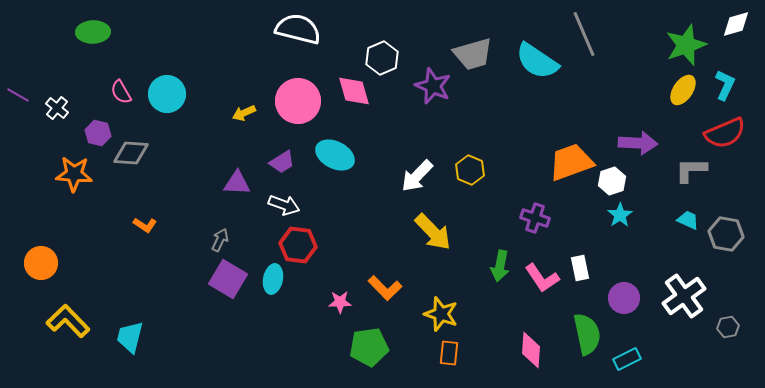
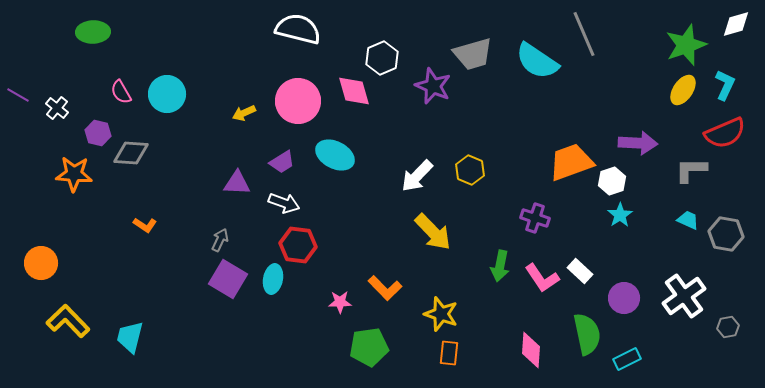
white arrow at (284, 205): moved 2 px up
white rectangle at (580, 268): moved 3 px down; rotated 35 degrees counterclockwise
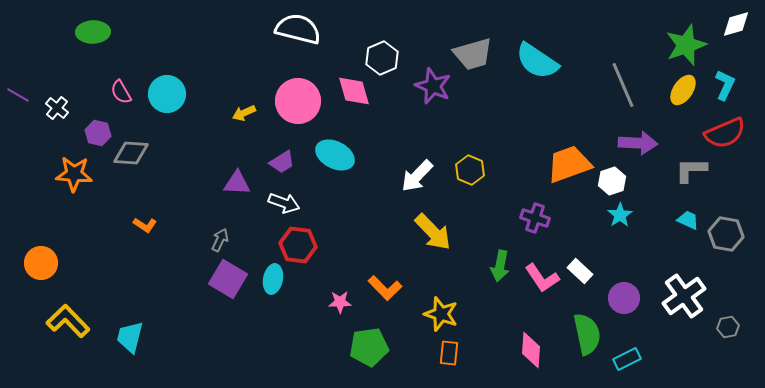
gray line at (584, 34): moved 39 px right, 51 px down
orange trapezoid at (571, 162): moved 2 px left, 2 px down
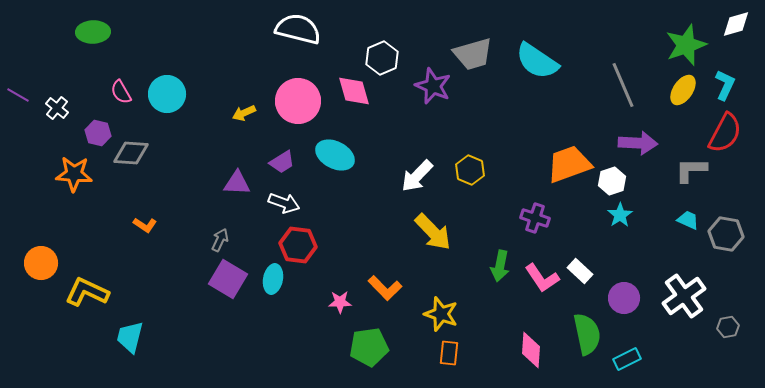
red semicircle at (725, 133): rotated 39 degrees counterclockwise
yellow L-shape at (68, 321): moved 19 px right, 29 px up; rotated 21 degrees counterclockwise
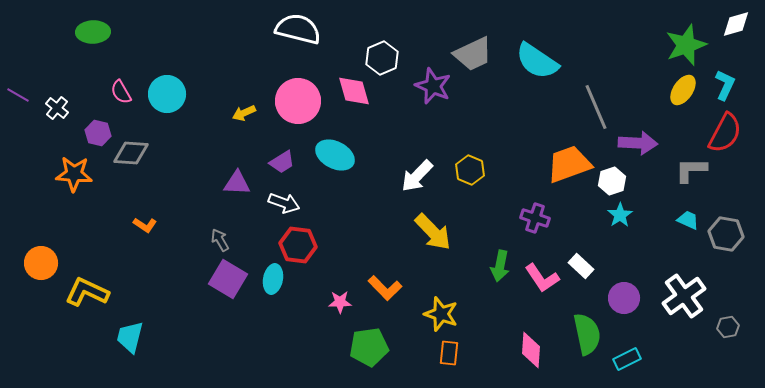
gray trapezoid at (473, 54): rotated 9 degrees counterclockwise
gray line at (623, 85): moved 27 px left, 22 px down
gray arrow at (220, 240): rotated 55 degrees counterclockwise
white rectangle at (580, 271): moved 1 px right, 5 px up
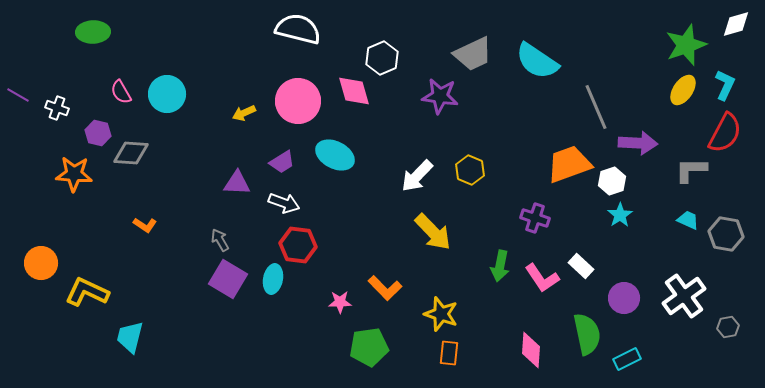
purple star at (433, 86): moved 7 px right, 10 px down; rotated 15 degrees counterclockwise
white cross at (57, 108): rotated 20 degrees counterclockwise
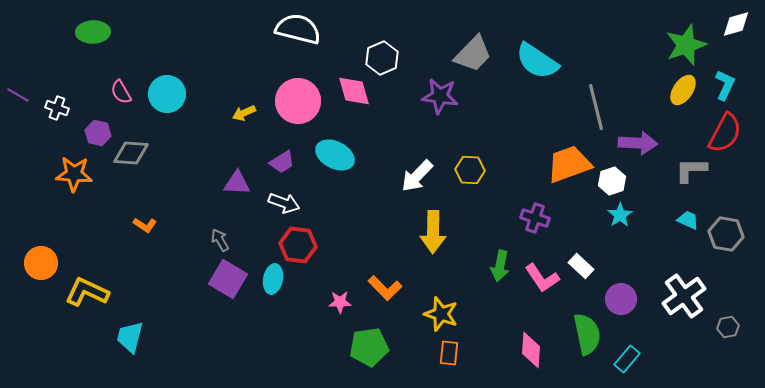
gray trapezoid at (473, 54): rotated 21 degrees counterclockwise
gray line at (596, 107): rotated 9 degrees clockwise
yellow hexagon at (470, 170): rotated 20 degrees counterclockwise
yellow arrow at (433, 232): rotated 45 degrees clockwise
purple circle at (624, 298): moved 3 px left, 1 px down
cyan rectangle at (627, 359): rotated 24 degrees counterclockwise
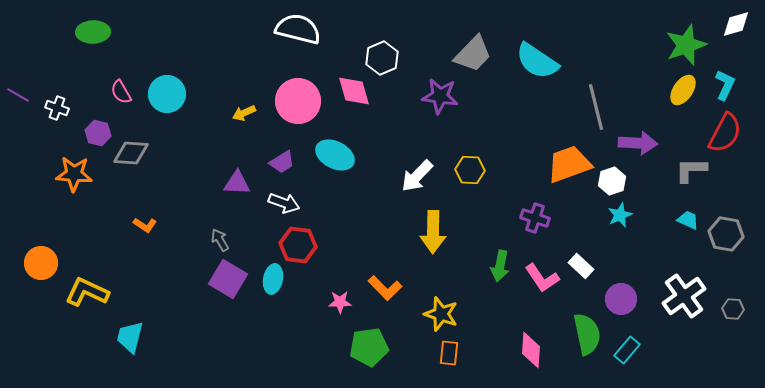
cyan star at (620, 215): rotated 10 degrees clockwise
gray hexagon at (728, 327): moved 5 px right, 18 px up; rotated 15 degrees clockwise
cyan rectangle at (627, 359): moved 9 px up
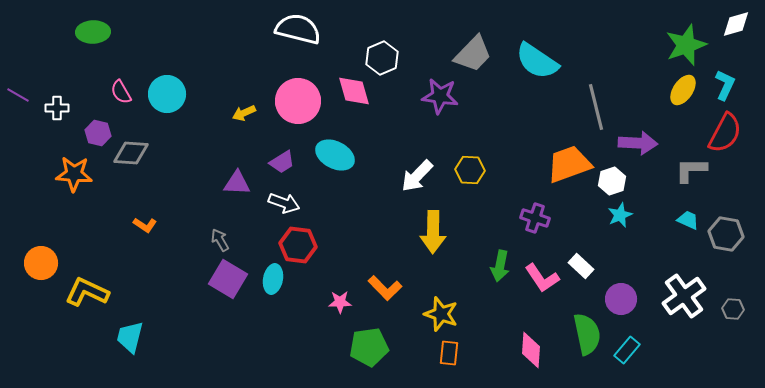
white cross at (57, 108): rotated 20 degrees counterclockwise
